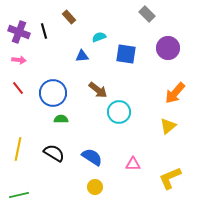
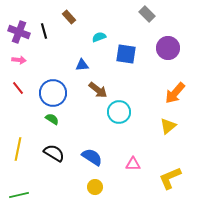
blue triangle: moved 9 px down
green semicircle: moved 9 px left; rotated 32 degrees clockwise
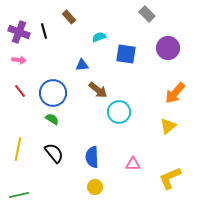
red line: moved 2 px right, 3 px down
black semicircle: rotated 20 degrees clockwise
blue semicircle: rotated 125 degrees counterclockwise
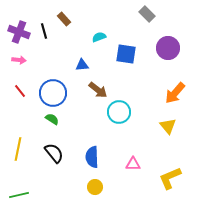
brown rectangle: moved 5 px left, 2 px down
yellow triangle: rotated 30 degrees counterclockwise
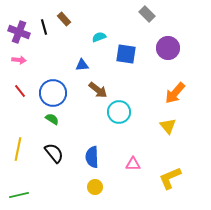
black line: moved 4 px up
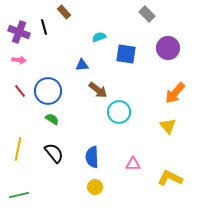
brown rectangle: moved 7 px up
blue circle: moved 5 px left, 2 px up
yellow L-shape: rotated 50 degrees clockwise
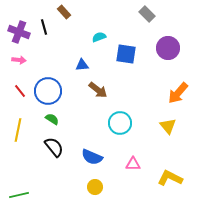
orange arrow: moved 3 px right
cyan circle: moved 1 px right, 11 px down
yellow line: moved 19 px up
black semicircle: moved 6 px up
blue semicircle: rotated 65 degrees counterclockwise
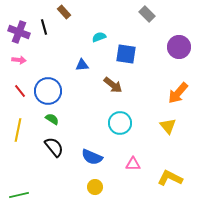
purple circle: moved 11 px right, 1 px up
brown arrow: moved 15 px right, 5 px up
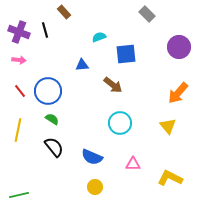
black line: moved 1 px right, 3 px down
blue square: rotated 15 degrees counterclockwise
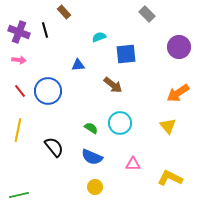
blue triangle: moved 4 px left
orange arrow: rotated 15 degrees clockwise
green semicircle: moved 39 px right, 9 px down
